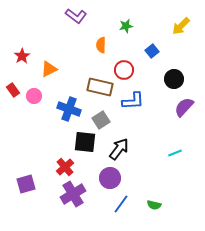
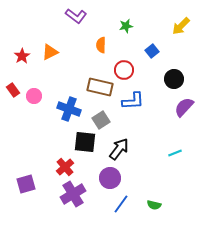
orange triangle: moved 1 px right, 17 px up
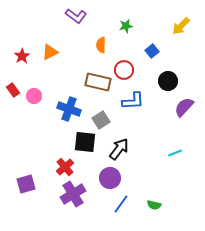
black circle: moved 6 px left, 2 px down
brown rectangle: moved 2 px left, 5 px up
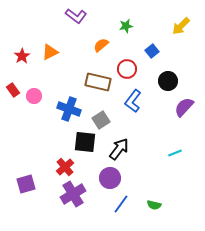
orange semicircle: rotated 49 degrees clockwise
red circle: moved 3 px right, 1 px up
blue L-shape: rotated 130 degrees clockwise
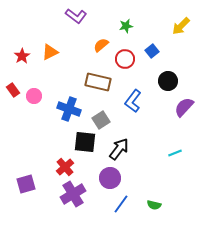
red circle: moved 2 px left, 10 px up
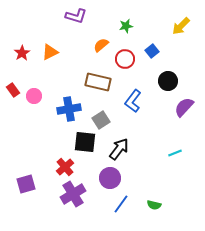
purple L-shape: rotated 20 degrees counterclockwise
red star: moved 3 px up
blue cross: rotated 30 degrees counterclockwise
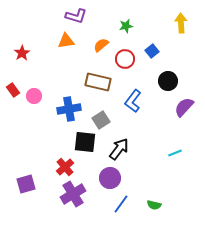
yellow arrow: moved 3 px up; rotated 132 degrees clockwise
orange triangle: moved 16 px right, 11 px up; rotated 18 degrees clockwise
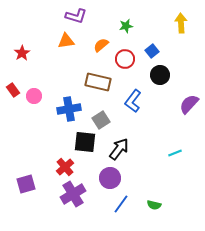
black circle: moved 8 px left, 6 px up
purple semicircle: moved 5 px right, 3 px up
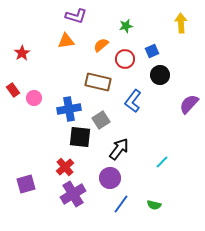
blue square: rotated 16 degrees clockwise
pink circle: moved 2 px down
black square: moved 5 px left, 5 px up
cyan line: moved 13 px left, 9 px down; rotated 24 degrees counterclockwise
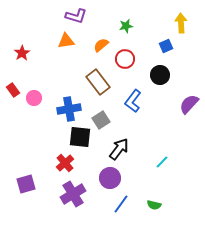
blue square: moved 14 px right, 5 px up
brown rectangle: rotated 40 degrees clockwise
red cross: moved 4 px up
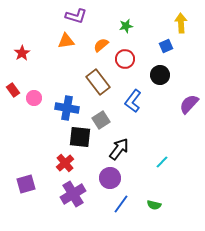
blue cross: moved 2 px left, 1 px up; rotated 20 degrees clockwise
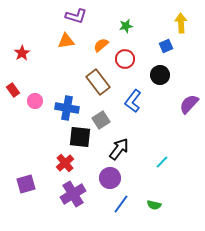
pink circle: moved 1 px right, 3 px down
